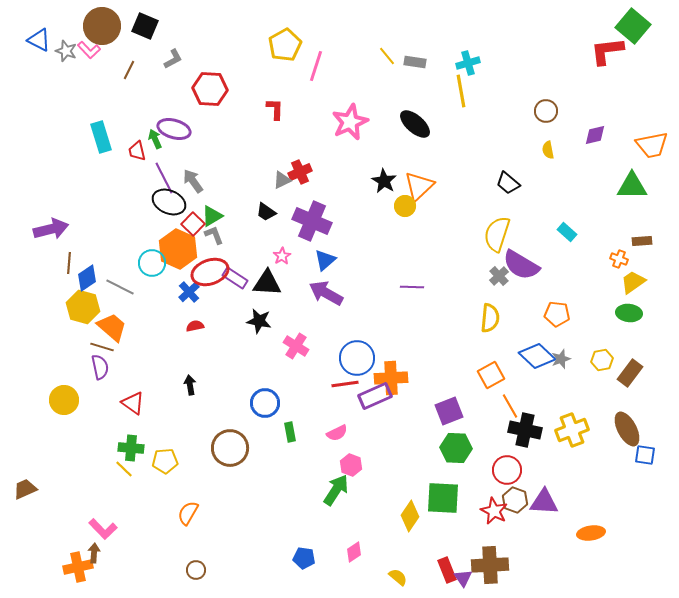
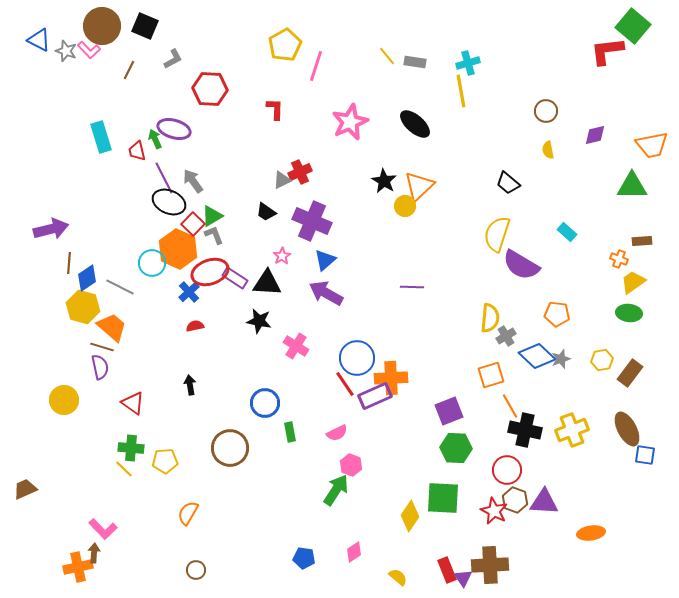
gray cross at (499, 276): moved 7 px right, 60 px down; rotated 12 degrees clockwise
orange square at (491, 375): rotated 12 degrees clockwise
red line at (345, 384): rotated 64 degrees clockwise
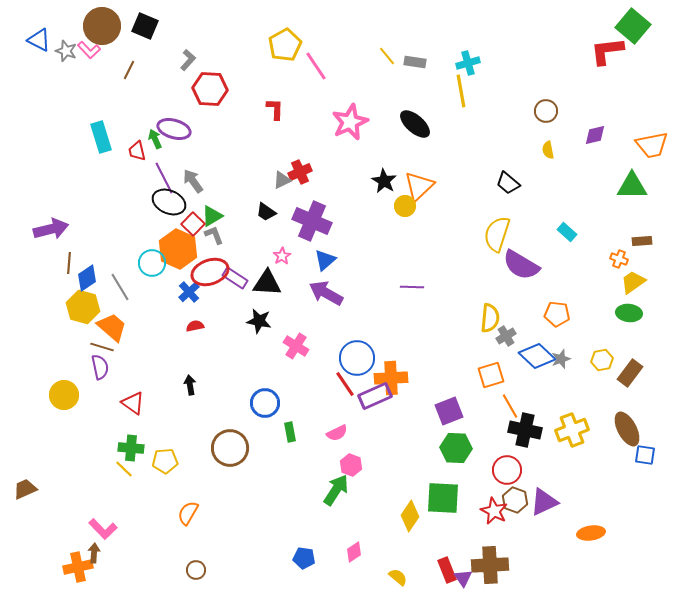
gray L-shape at (173, 59): moved 15 px right, 1 px down; rotated 20 degrees counterclockwise
pink line at (316, 66): rotated 52 degrees counterclockwise
gray line at (120, 287): rotated 32 degrees clockwise
yellow circle at (64, 400): moved 5 px up
purple triangle at (544, 502): rotated 28 degrees counterclockwise
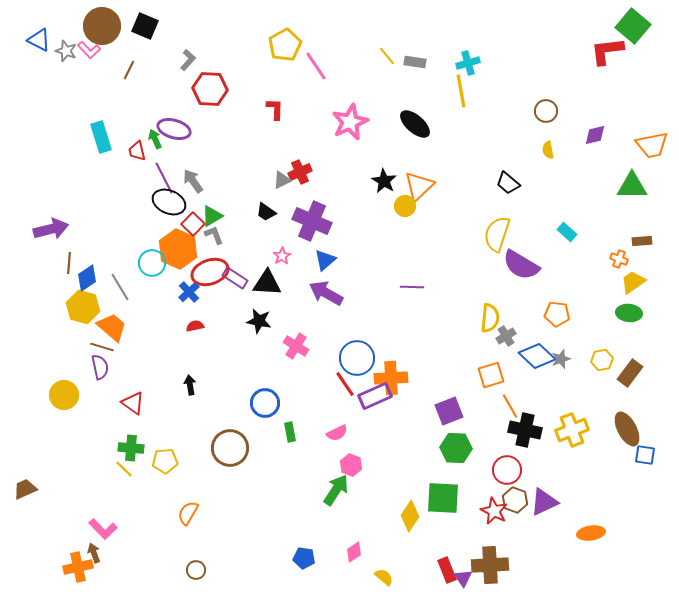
brown arrow at (94, 553): rotated 24 degrees counterclockwise
yellow semicircle at (398, 577): moved 14 px left
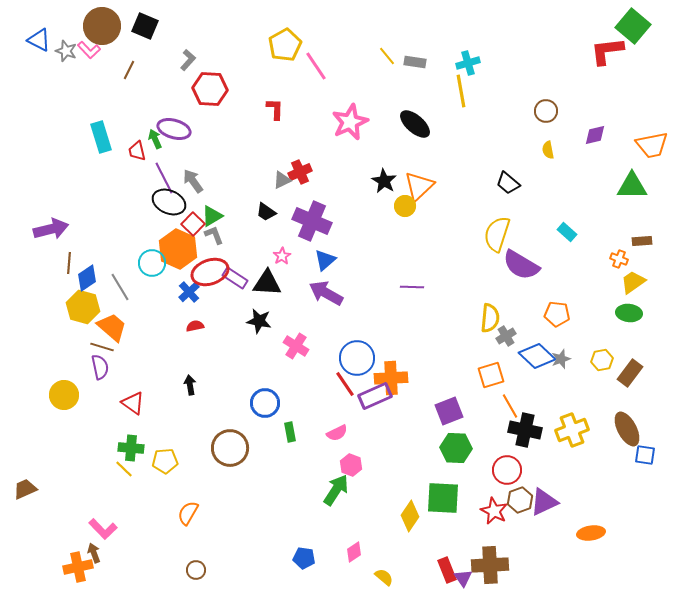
brown hexagon at (515, 500): moved 5 px right; rotated 20 degrees clockwise
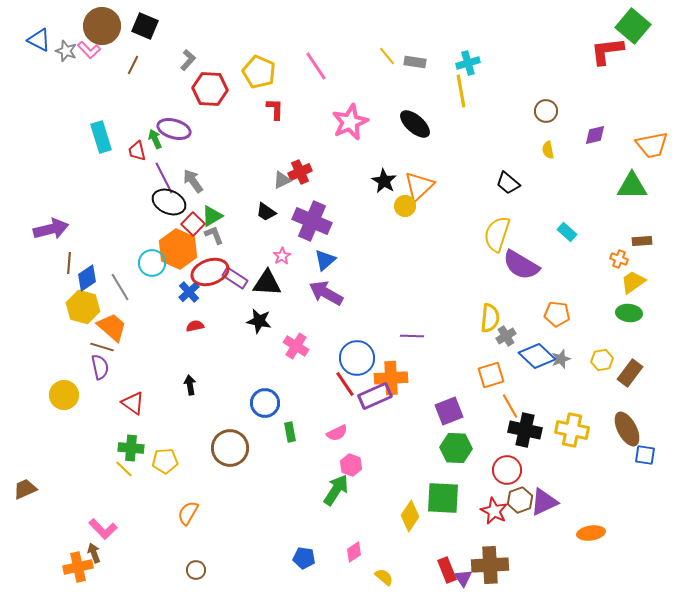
yellow pentagon at (285, 45): moved 26 px left, 27 px down; rotated 20 degrees counterclockwise
brown line at (129, 70): moved 4 px right, 5 px up
purple line at (412, 287): moved 49 px down
yellow cross at (572, 430): rotated 32 degrees clockwise
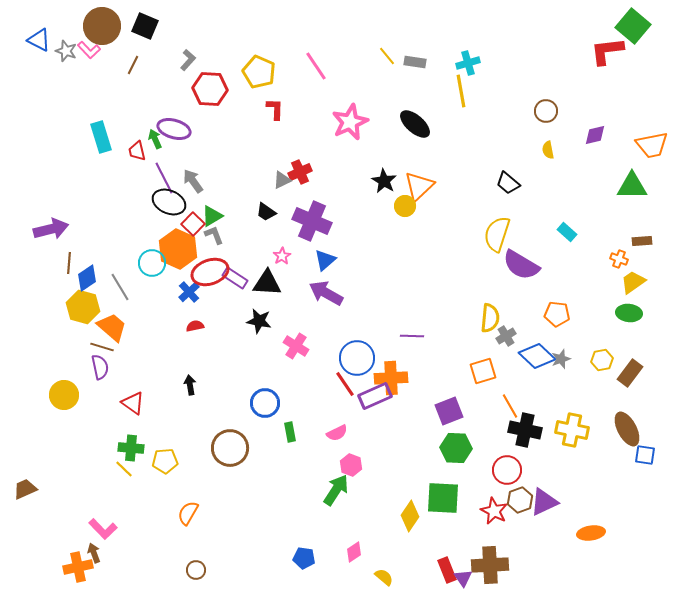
orange square at (491, 375): moved 8 px left, 4 px up
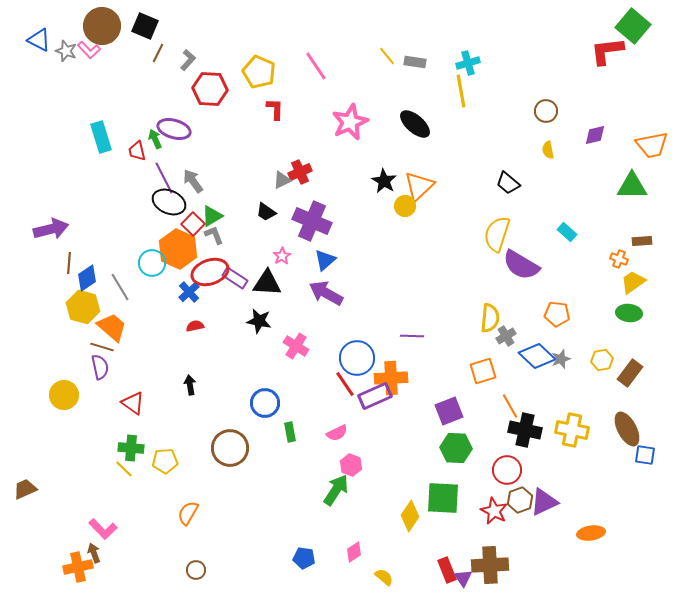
brown line at (133, 65): moved 25 px right, 12 px up
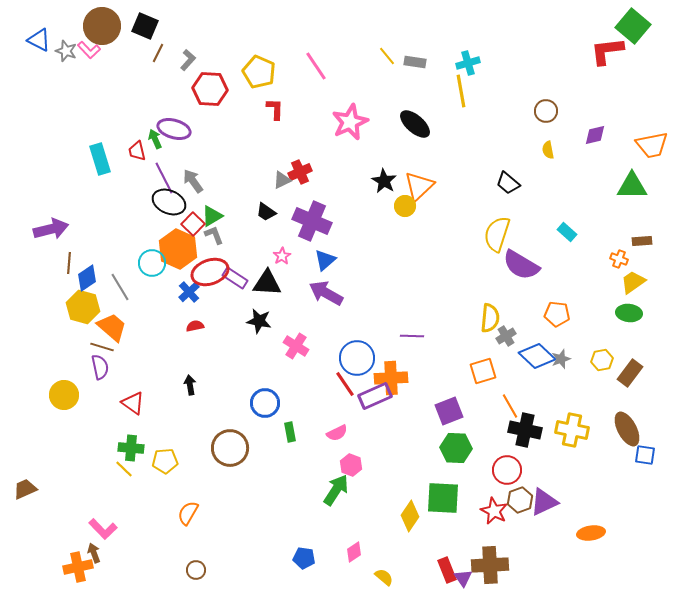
cyan rectangle at (101, 137): moved 1 px left, 22 px down
